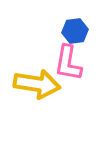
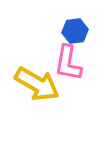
yellow arrow: rotated 21 degrees clockwise
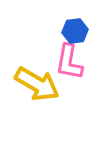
pink L-shape: moved 1 px right, 1 px up
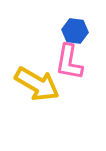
blue hexagon: rotated 15 degrees clockwise
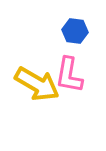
pink L-shape: moved 13 px down
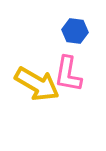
pink L-shape: moved 1 px left, 1 px up
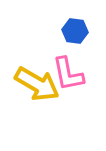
pink L-shape: rotated 21 degrees counterclockwise
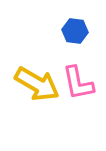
pink L-shape: moved 10 px right, 9 px down
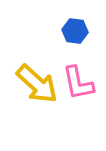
yellow arrow: rotated 12 degrees clockwise
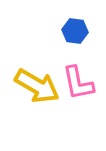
yellow arrow: moved 2 px down; rotated 12 degrees counterclockwise
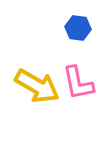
blue hexagon: moved 3 px right, 3 px up
